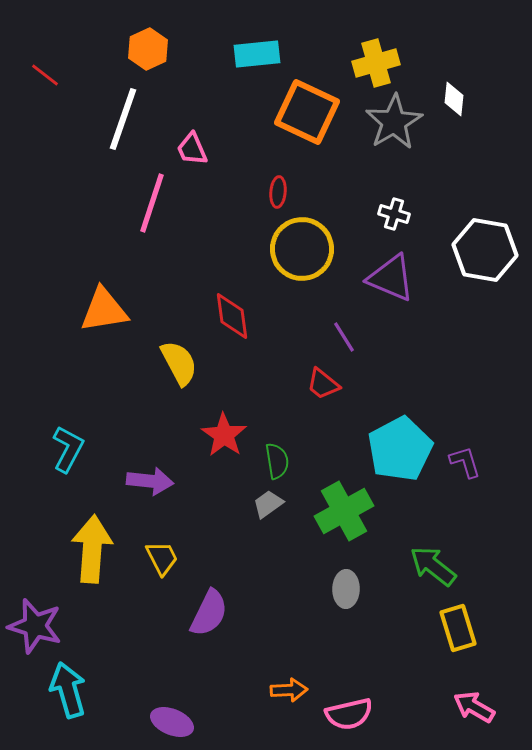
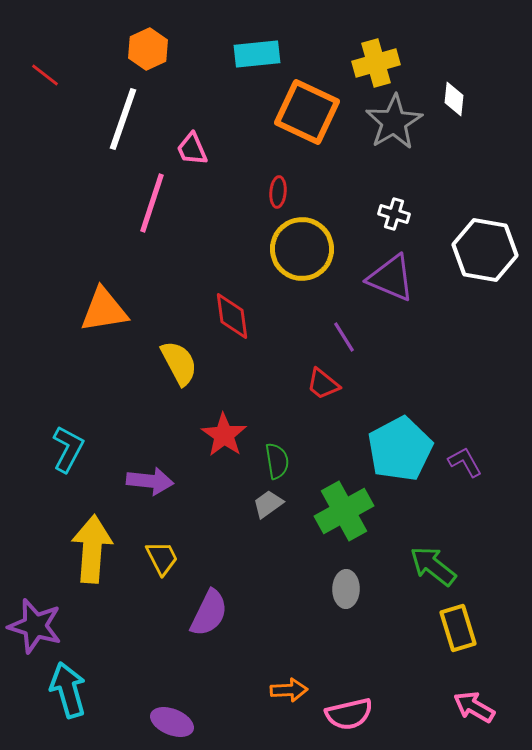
purple L-shape: rotated 12 degrees counterclockwise
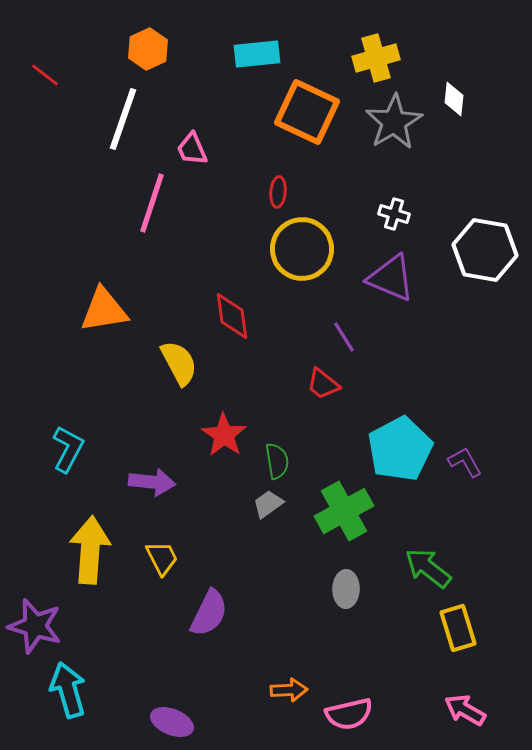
yellow cross: moved 5 px up
purple arrow: moved 2 px right, 1 px down
yellow arrow: moved 2 px left, 1 px down
green arrow: moved 5 px left, 2 px down
pink arrow: moved 9 px left, 3 px down
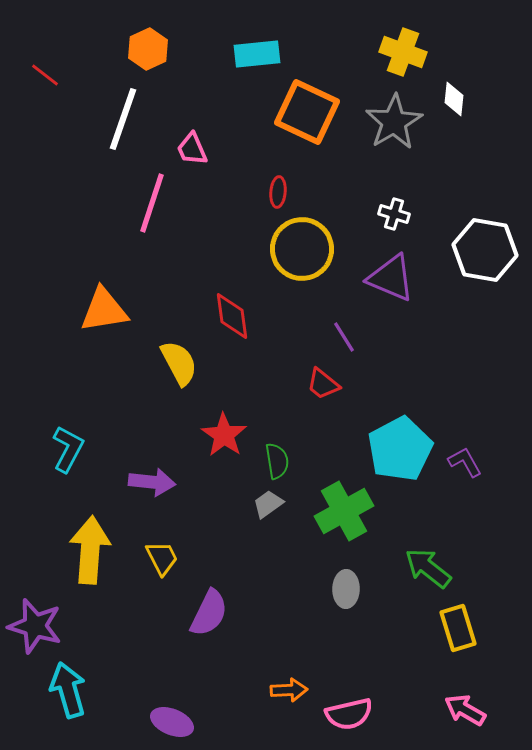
yellow cross: moved 27 px right, 6 px up; rotated 36 degrees clockwise
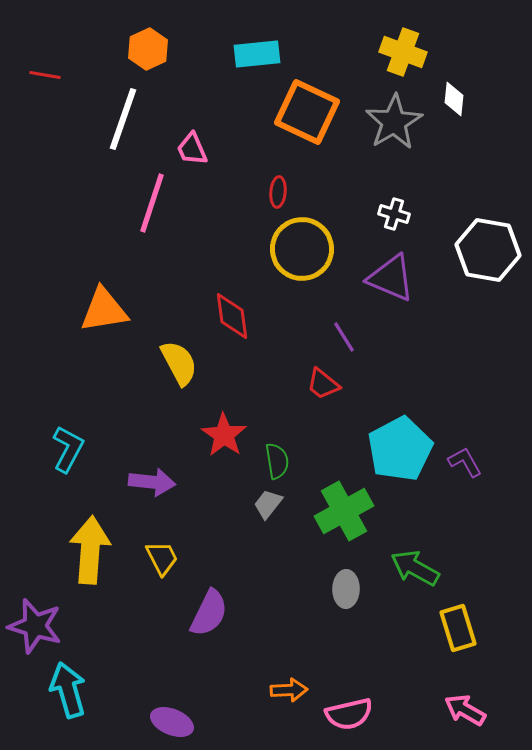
red line: rotated 28 degrees counterclockwise
white hexagon: moved 3 px right
gray trapezoid: rotated 16 degrees counterclockwise
green arrow: moved 13 px left; rotated 9 degrees counterclockwise
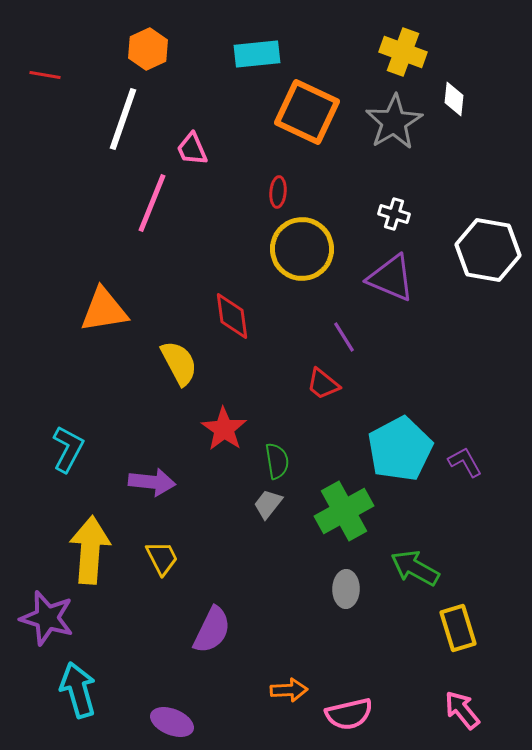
pink line: rotated 4 degrees clockwise
red star: moved 6 px up
purple semicircle: moved 3 px right, 17 px down
purple star: moved 12 px right, 8 px up
cyan arrow: moved 10 px right
pink arrow: moved 3 px left; rotated 21 degrees clockwise
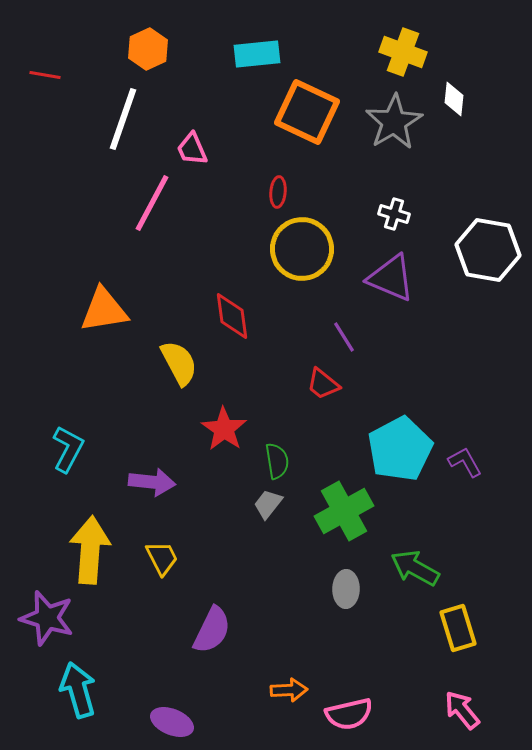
pink line: rotated 6 degrees clockwise
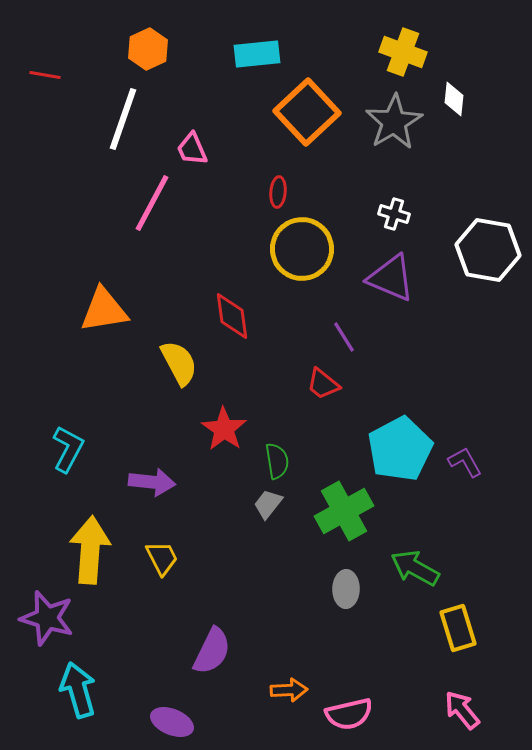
orange square: rotated 22 degrees clockwise
purple semicircle: moved 21 px down
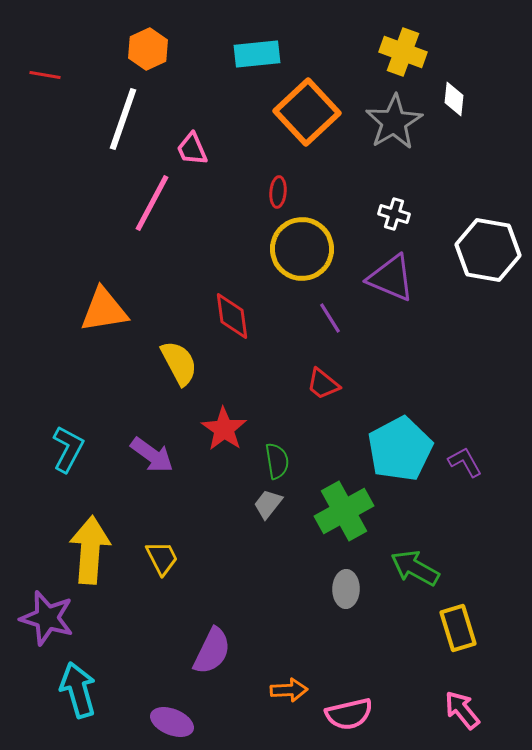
purple line: moved 14 px left, 19 px up
purple arrow: moved 27 px up; rotated 30 degrees clockwise
